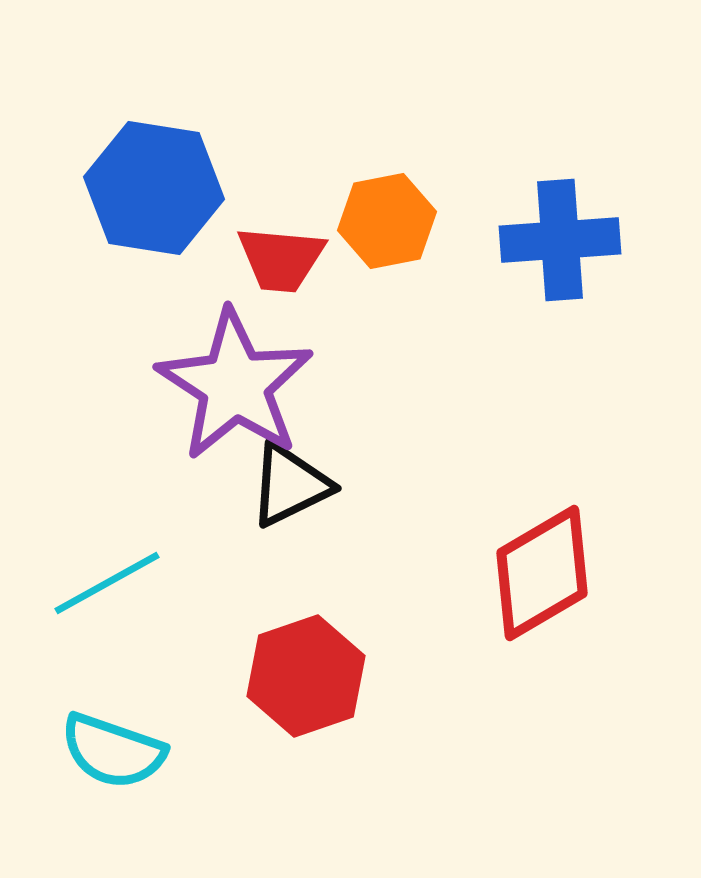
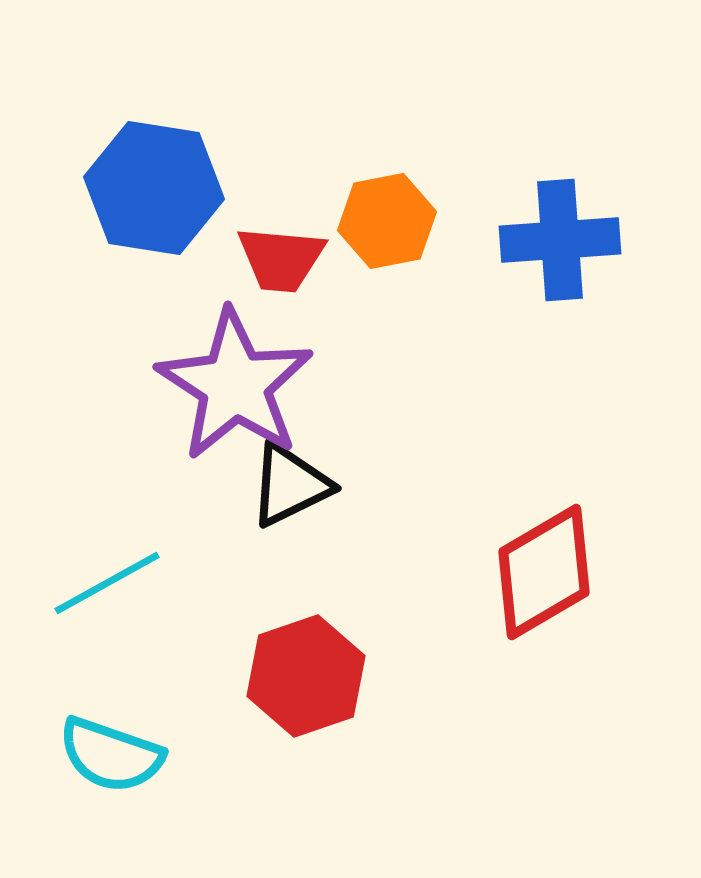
red diamond: moved 2 px right, 1 px up
cyan semicircle: moved 2 px left, 4 px down
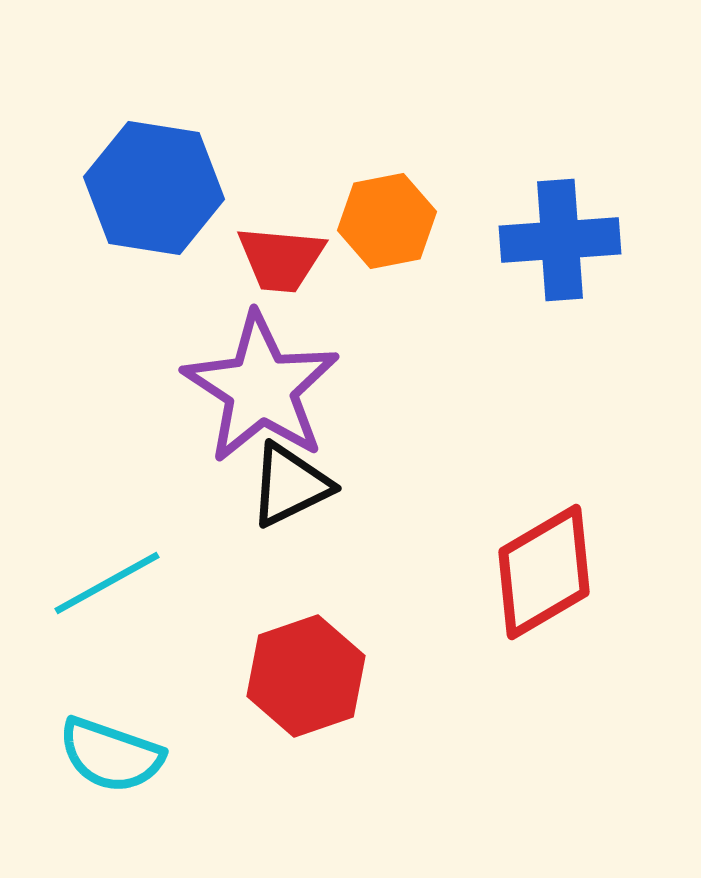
purple star: moved 26 px right, 3 px down
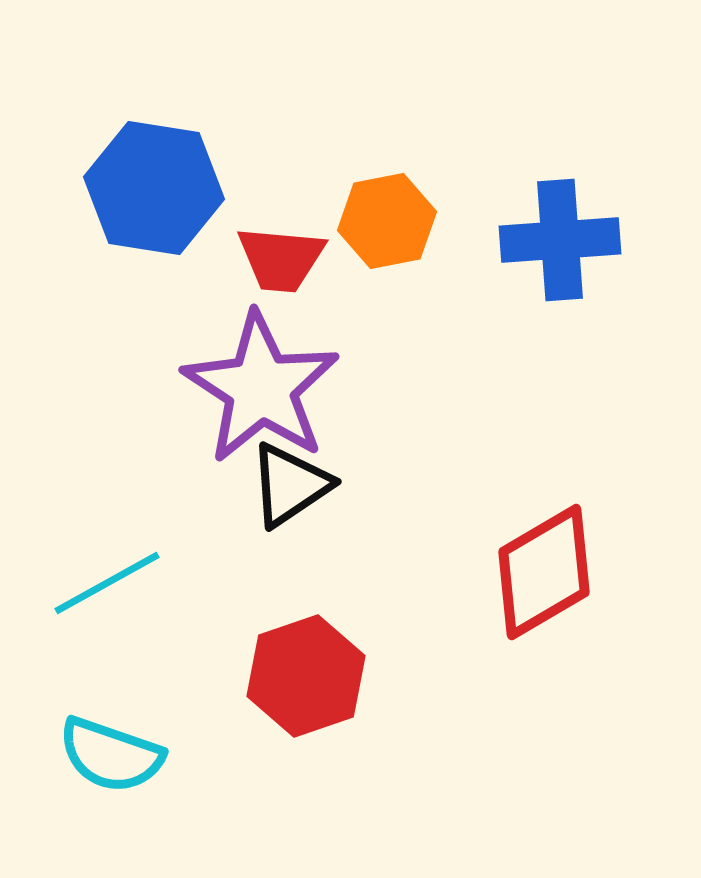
black triangle: rotated 8 degrees counterclockwise
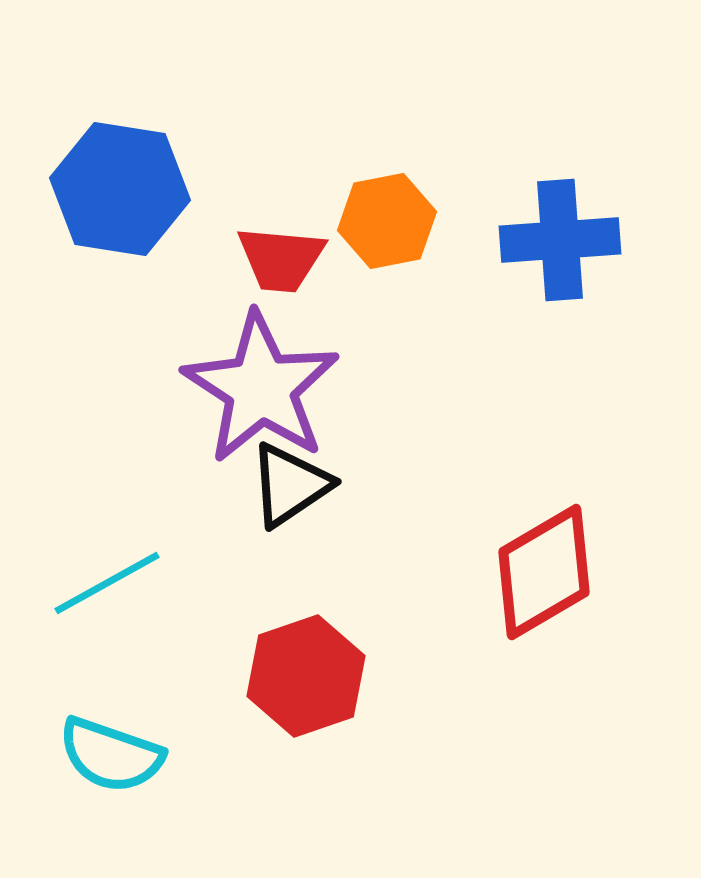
blue hexagon: moved 34 px left, 1 px down
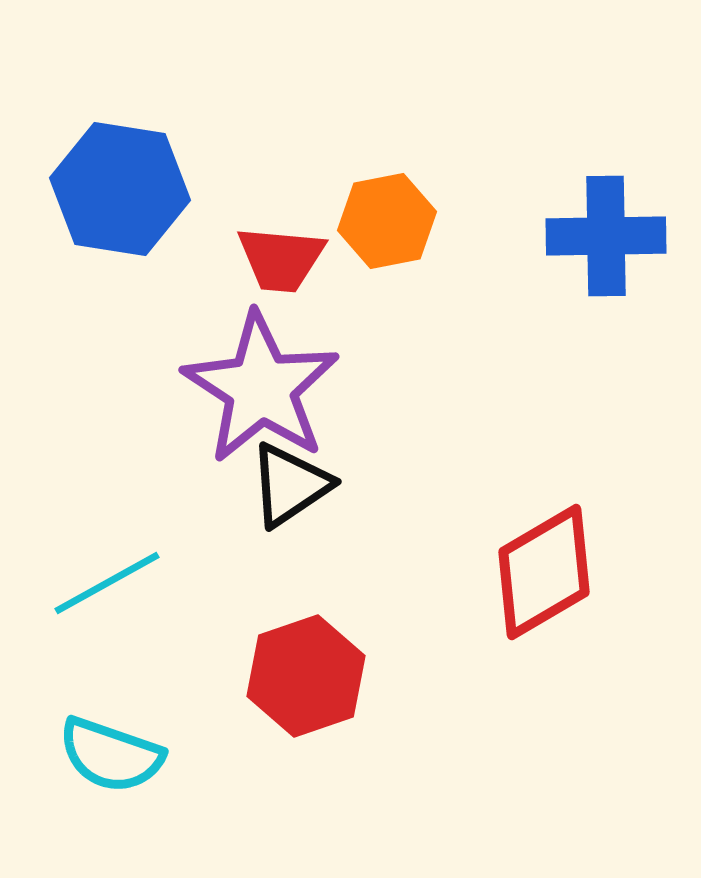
blue cross: moved 46 px right, 4 px up; rotated 3 degrees clockwise
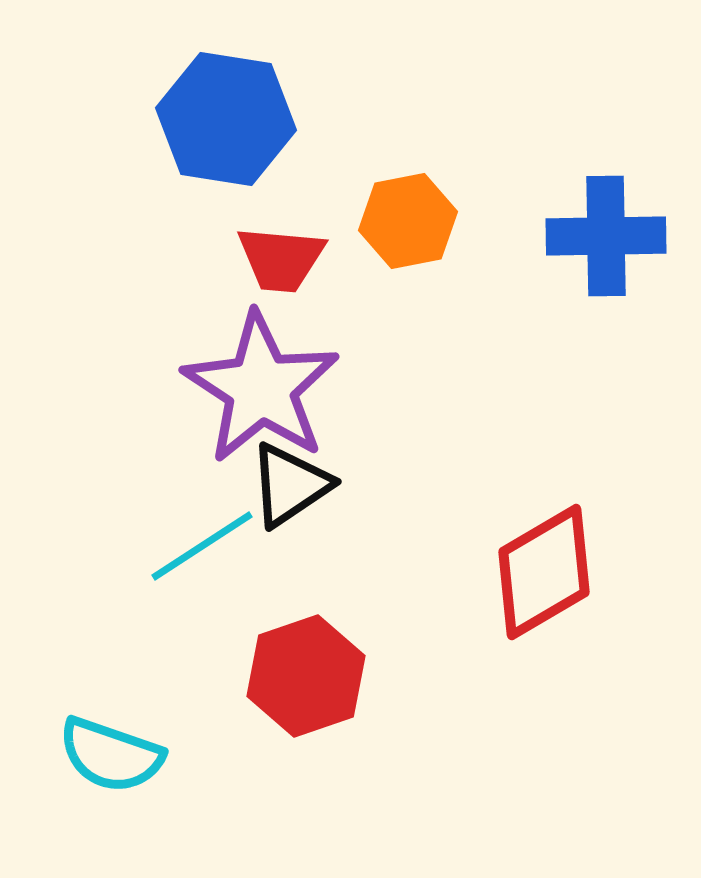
blue hexagon: moved 106 px right, 70 px up
orange hexagon: moved 21 px right
cyan line: moved 95 px right, 37 px up; rotated 4 degrees counterclockwise
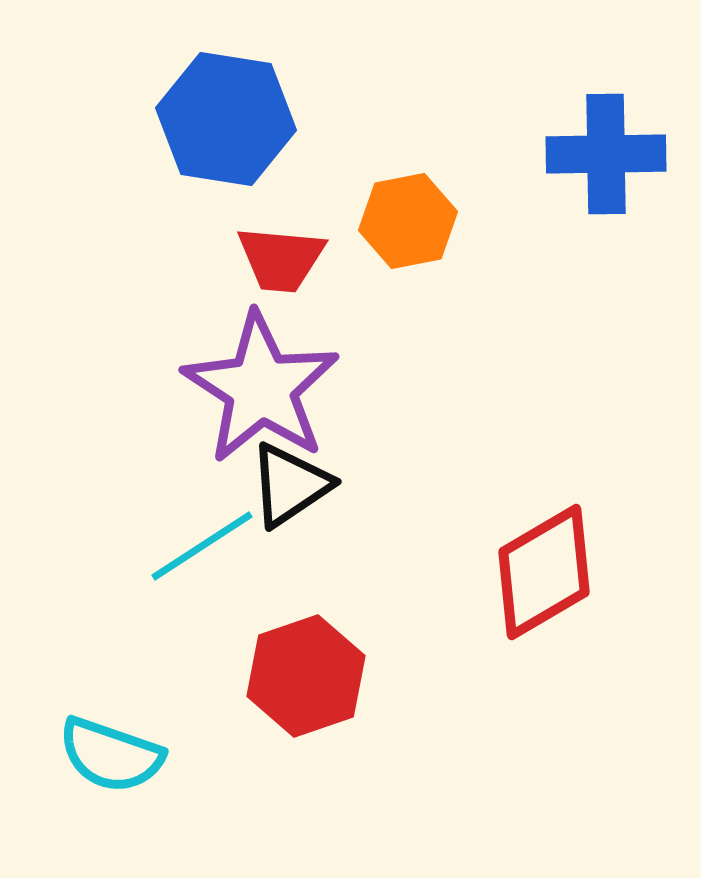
blue cross: moved 82 px up
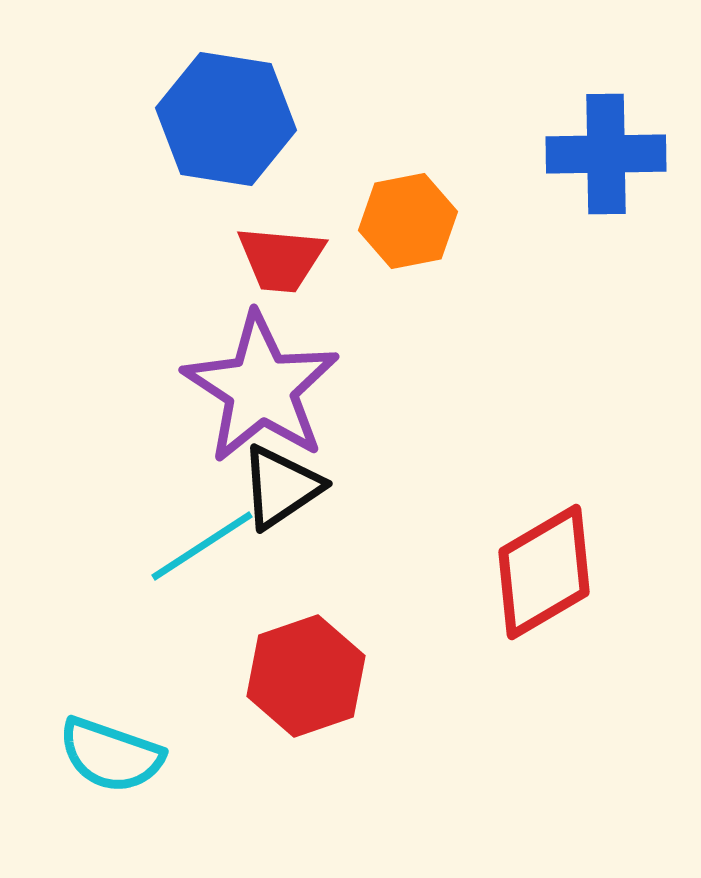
black triangle: moved 9 px left, 2 px down
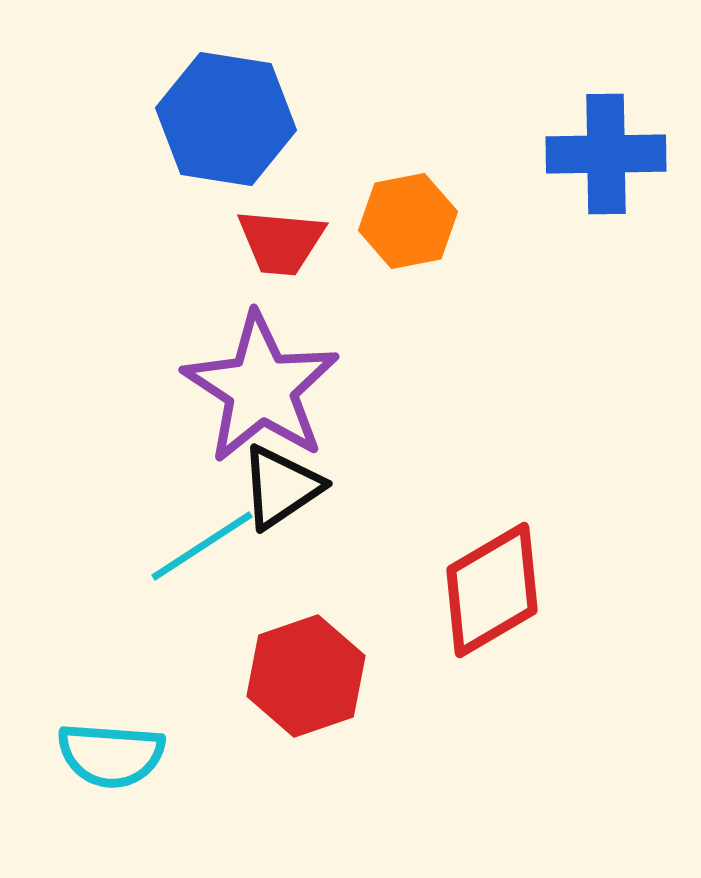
red trapezoid: moved 17 px up
red diamond: moved 52 px left, 18 px down
cyan semicircle: rotated 15 degrees counterclockwise
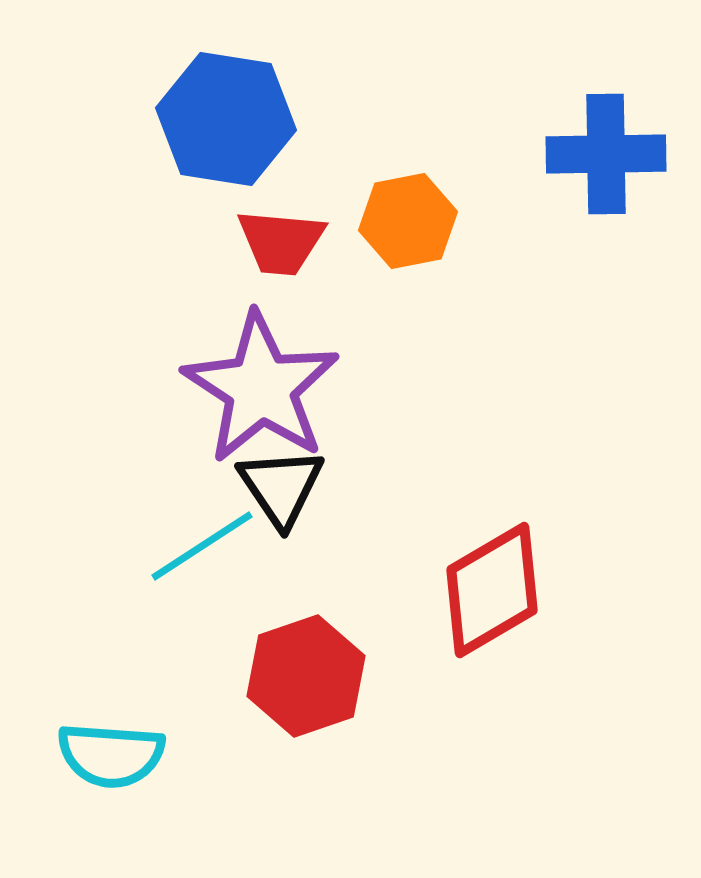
black triangle: rotated 30 degrees counterclockwise
